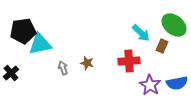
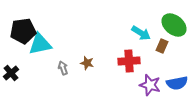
cyan arrow: rotated 12 degrees counterclockwise
purple star: rotated 15 degrees counterclockwise
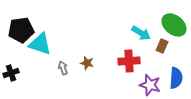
black pentagon: moved 2 px left, 1 px up
cyan triangle: rotated 30 degrees clockwise
black cross: rotated 21 degrees clockwise
blue semicircle: moved 1 px left, 5 px up; rotated 75 degrees counterclockwise
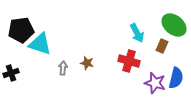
cyan arrow: moved 4 px left; rotated 30 degrees clockwise
red cross: rotated 20 degrees clockwise
gray arrow: rotated 24 degrees clockwise
blue semicircle: rotated 10 degrees clockwise
purple star: moved 5 px right, 2 px up
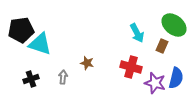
red cross: moved 2 px right, 6 px down
gray arrow: moved 9 px down
black cross: moved 20 px right, 6 px down
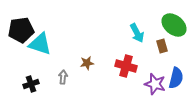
brown rectangle: rotated 40 degrees counterclockwise
brown star: rotated 24 degrees counterclockwise
red cross: moved 5 px left, 1 px up
black cross: moved 5 px down
purple star: moved 1 px down
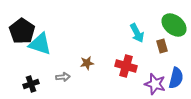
black pentagon: moved 1 px right, 1 px down; rotated 30 degrees counterclockwise
gray arrow: rotated 80 degrees clockwise
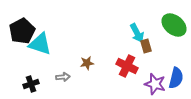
black pentagon: rotated 10 degrees clockwise
brown rectangle: moved 16 px left
red cross: moved 1 px right; rotated 10 degrees clockwise
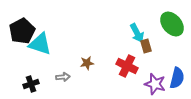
green ellipse: moved 2 px left, 1 px up; rotated 10 degrees clockwise
blue semicircle: moved 1 px right
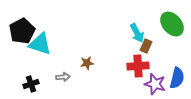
brown rectangle: rotated 40 degrees clockwise
red cross: moved 11 px right; rotated 30 degrees counterclockwise
